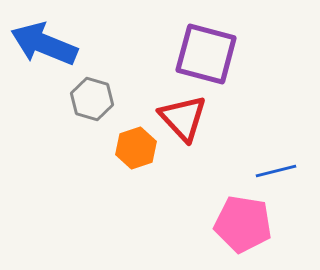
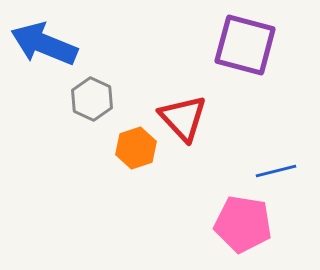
purple square: moved 39 px right, 9 px up
gray hexagon: rotated 9 degrees clockwise
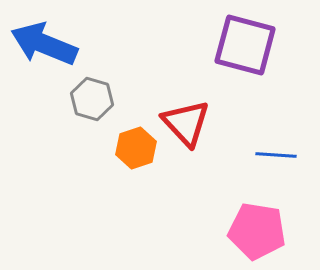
gray hexagon: rotated 9 degrees counterclockwise
red triangle: moved 3 px right, 5 px down
blue line: moved 16 px up; rotated 18 degrees clockwise
pink pentagon: moved 14 px right, 7 px down
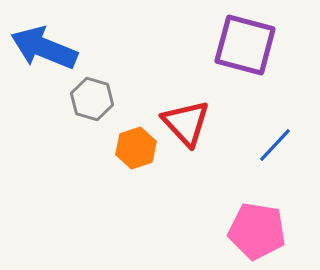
blue arrow: moved 4 px down
blue line: moved 1 px left, 10 px up; rotated 51 degrees counterclockwise
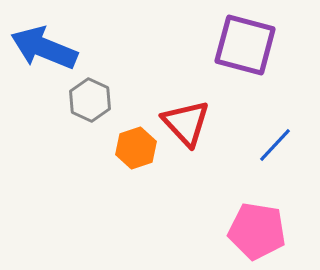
gray hexagon: moved 2 px left, 1 px down; rotated 9 degrees clockwise
